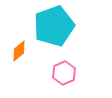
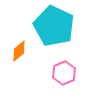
cyan pentagon: rotated 27 degrees counterclockwise
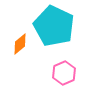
orange diamond: moved 1 px right, 7 px up
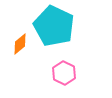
pink hexagon: rotated 10 degrees counterclockwise
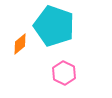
cyan pentagon: rotated 6 degrees counterclockwise
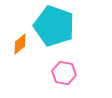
pink hexagon: rotated 15 degrees counterclockwise
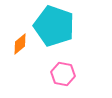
pink hexagon: moved 1 px left, 1 px down
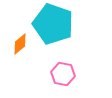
cyan pentagon: moved 1 px left, 2 px up
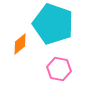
pink hexagon: moved 4 px left, 5 px up
